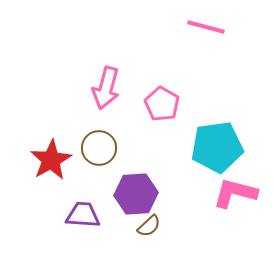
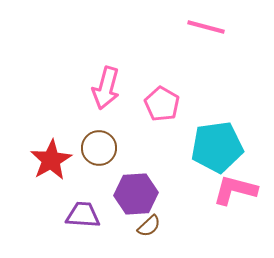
pink L-shape: moved 3 px up
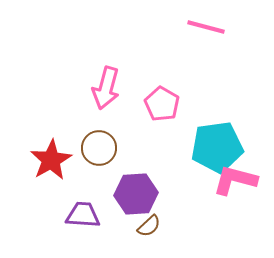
pink L-shape: moved 10 px up
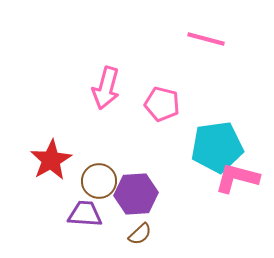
pink line: moved 12 px down
pink pentagon: rotated 16 degrees counterclockwise
brown circle: moved 33 px down
pink L-shape: moved 2 px right, 2 px up
purple trapezoid: moved 2 px right, 1 px up
brown semicircle: moved 9 px left, 8 px down
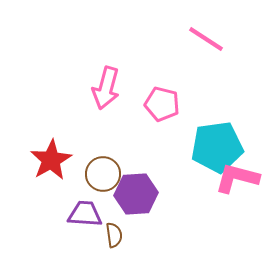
pink line: rotated 18 degrees clockwise
brown circle: moved 4 px right, 7 px up
brown semicircle: moved 26 px left, 1 px down; rotated 55 degrees counterclockwise
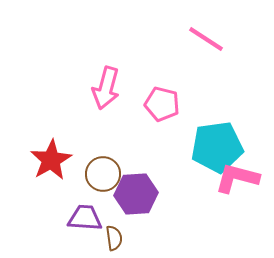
purple trapezoid: moved 4 px down
brown semicircle: moved 3 px down
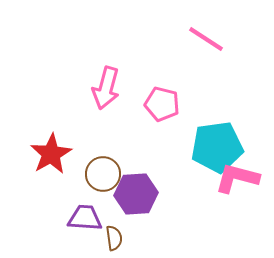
red star: moved 6 px up
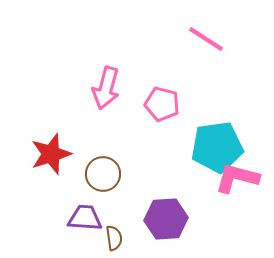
red star: rotated 12 degrees clockwise
purple hexagon: moved 30 px right, 25 px down
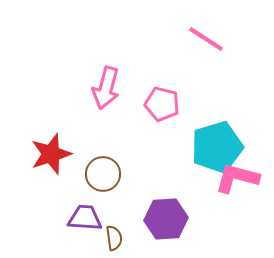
cyan pentagon: rotated 9 degrees counterclockwise
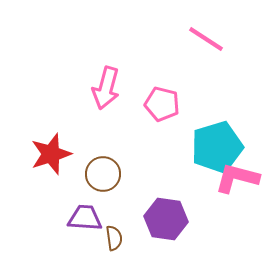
purple hexagon: rotated 12 degrees clockwise
